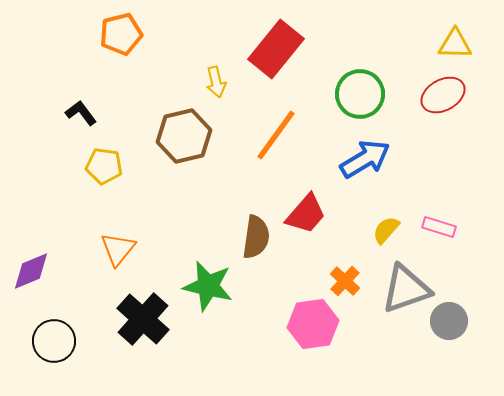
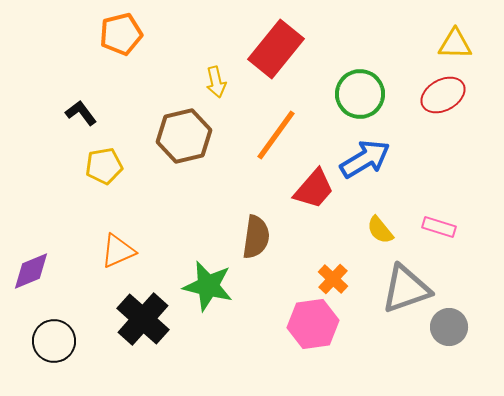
yellow pentagon: rotated 18 degrees counterclockwise
red trapezoid: moved 8 px right, 25 px up
yellow semicircle: moved 6 px left; rotated 80 degrees counterclockwise
orange triangle: moved 2 px down; rotated 27 degrees clockwise
orange cross: moved 12 px left, 2 px up
gray circle: moved 6 px down
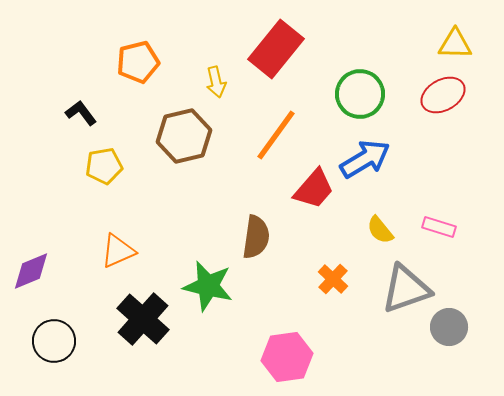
orange pentagon: moved 17 px right, 28 px down
pink hexagon: moved 26 px left, 33 px down
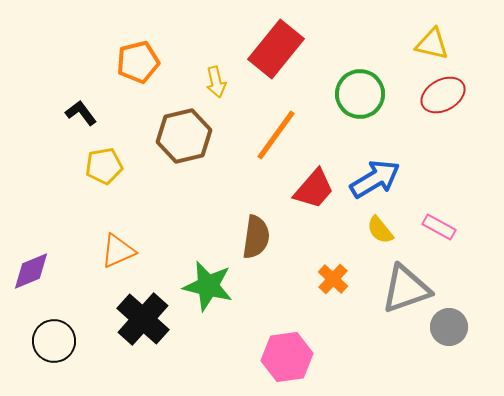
yellow triangle: moved 23 px left; rotated 12 degrees clockwise
blue arrow: moved 10 px right, 20 px down
pink rectangle: rotated 12 degrees clockwise
